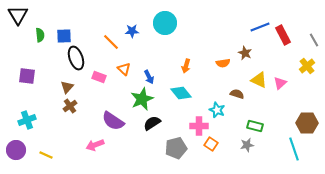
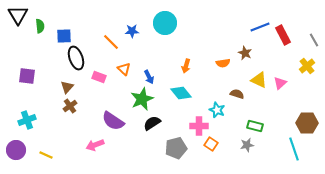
green semicircle: moved 9 px up
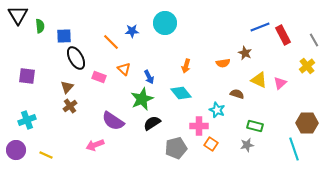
black ellipse: rotated 10 degrees counterclockwise
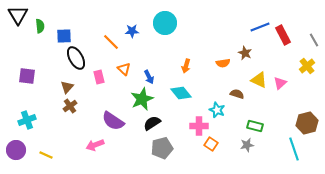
pink rectangle: rotated 56 degrees clockwise
brown hexagon: rotated 15 degrees counterclockwise
gray pentagon: moved 14 px left
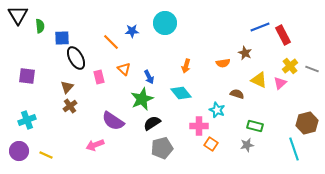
blue square: moved 2 px left, 2 px down
gray line: moved 2 px left, 29 px down; rotated 40 degrees counterclockwise
yellow cross: moved 17 px left
purple circle: moved 3 px right, 1 px down
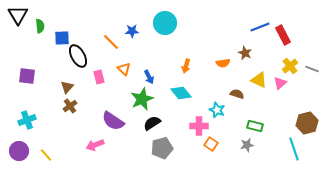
black ellipse: moved 2 px right, 2 px up
yellow line: rotated 24 degrees clockwise
